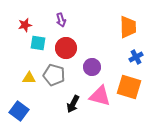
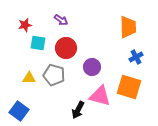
purple arrow: rotated 40 degrees counterclockwise
black arrow: moved 5 px right, 6 px down
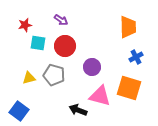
red circle: moved 1 px left, 2 px up
yellow triangle: rotated 16 degrees counterclockwise
orange square: moved 1 px down
black arrow: rotated 84 degrees clockwise
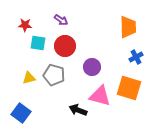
red star: rotated 16 degrees clockwise
blue square: moved 2 px right, 2 px down
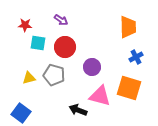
red circle: moved 1 px down
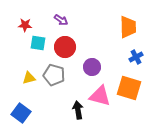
black arrow: rotated 60 degrees clockwise
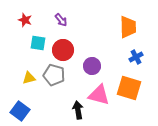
purple arrow: rotated 16 degrees clockwise
red star: moved 5 px up; rotated 16 degrees clockwise
red circle: moved 2 px left, 3 px down
purple circle: moved 1 px up
pink triangle: moved 1 px left, 1 px up
blue square: moved 1 px left, 2 px up
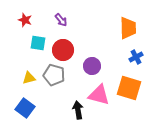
orange trapezoid: moved 1 px down
blue square: moved 5 px right, 3 px up
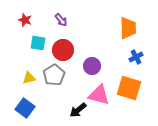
gray pentagon: rotated 25 degrees clockwise
black arrow: rotated 120 degrees counterclockwise
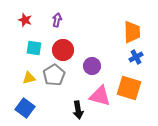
purple arrow: moved 4 px left; rotated 128 degrees counterclockwise
orange trapezoid: moved 4 px right, 4 px down
cyan square: moved 4 px left, 5 px down
pink triangle: moved 1 px right, 1 px down
black arrow: rotated 60 degrees counterclockwise
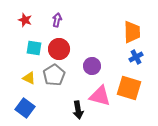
red circle: moved 4 px left, 1 px up
yellow triangle: rotated 40 degrees clockwise
